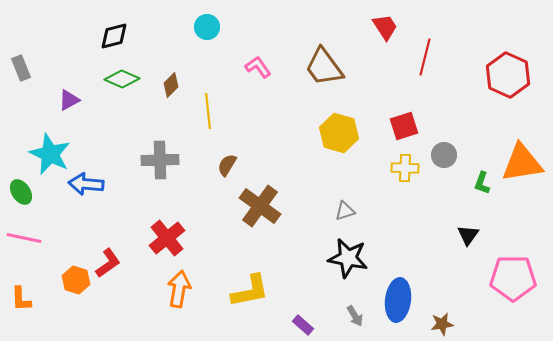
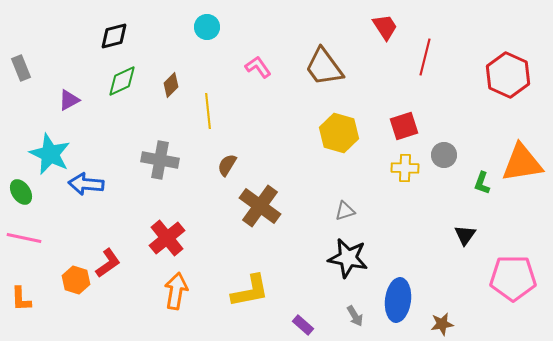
green diamond: moved 2 px down; rotated 48 degrees counterclockwise
gray cross: rotated 12 degrees clockwise
black triangle: moved 3 px left
orange arrow: moved 3 px left, 2 px down
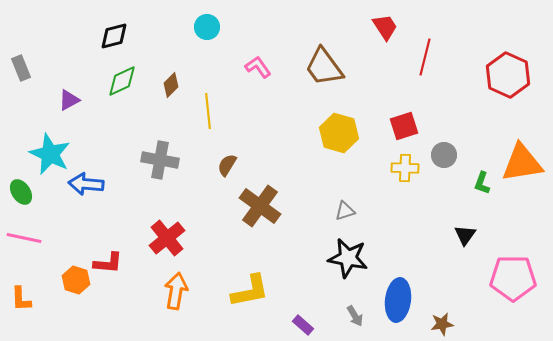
red L-shape: rotated 40 degrees clockwise
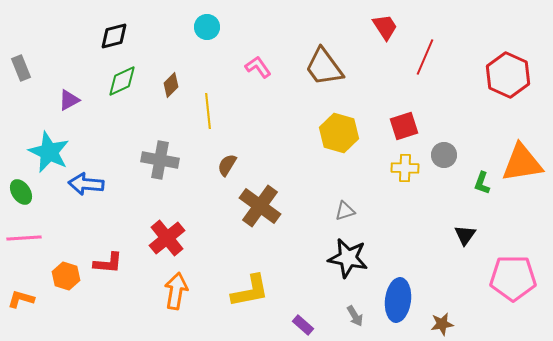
red line: rotated 9 degrees clockwise
cyan star: moved 1 px left, 2 px up
pink line: rotated 16 degrees counterclockwise
orange hexagon: moved 10 px left, 4 px up
orange L-shape: rotated 108 degrees clockwise
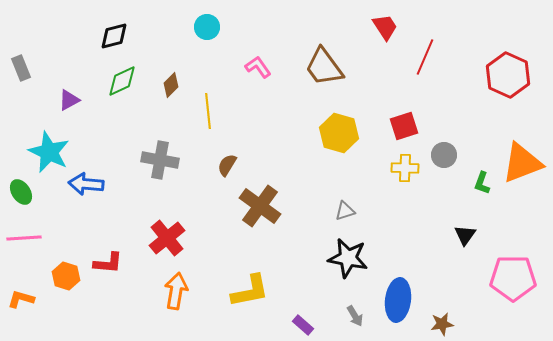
orange triangle: rotated 12 degrees counterclockwise
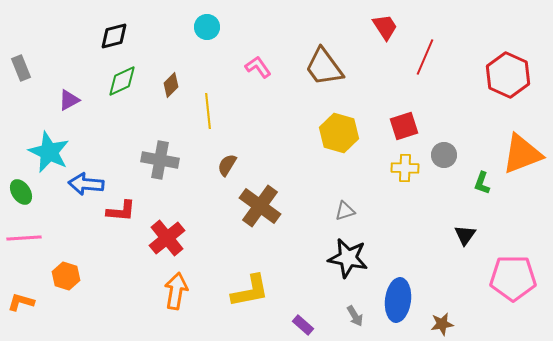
orange triangle: moved 9 px up
red L-shape: moved 13 px right, 52 px up
orange L-shape: moved 3 px down
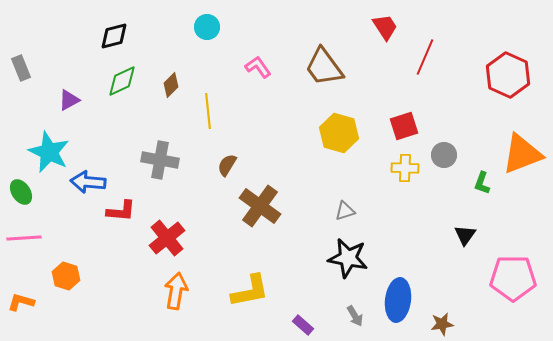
blue arrow: moved 2 px right, 2 px up
